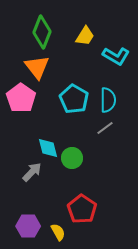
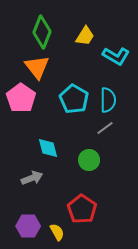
green circle: moved 17 px right, 2 px down
gray arrow: moved 6 px down; rotated 25 degrees clockwise
yellow semicircle: moved 1 px left
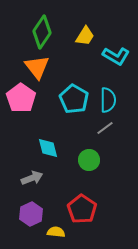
green diamond: rotated 12 degrees clockwise
purple hexagon: moved 3 px right, 12 px up; rotated 25 degrees counterclockwise
yellow semicircle: moved 1 px left; rotated 54 degrees counterclockwise
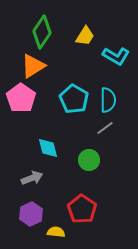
orange triangle: moved 4 px left, 1 px up; rotated 36 degrees clockwise
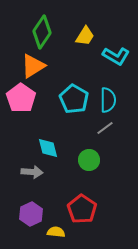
gray arrow: moved 6 px up; rotated 25 degrees clockwise
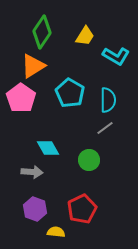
cyan pentagon: moved 4 px left, 6 px up
cyan diamond: rotated 15 degrees counterclockwise
red pentagon: rotated 12 degrees clockwise
purple hexagon: moved 4 px right, 5 px up; rotated 15 degrees counterclockwise
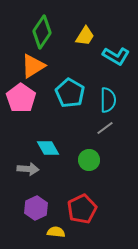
gray arrow: moved 4 px left, 3 px up
purple hexagon: moved 1 px right, 1 px up; rotated 15 degrees clockwise
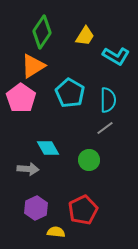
red pentagon: moved 1 px right, 1 px down
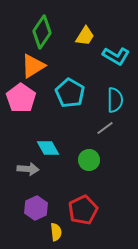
cyan semicircle: moved 7 px right
yellow semicircle: rotated 78 degrees clockwise
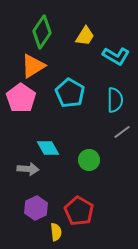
gray line: moved 17 px right, 4 px down
red pentagon: moved 4 px left, 1 px down; rotated 16 degrees counterclockwise
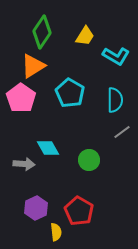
gray arrow: moved 4 px left, 5 px up
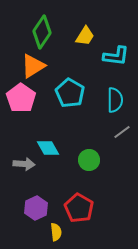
cyan L-shape: rotated 24 degrees counterclockwise
red pentagon: moved 3 px up
